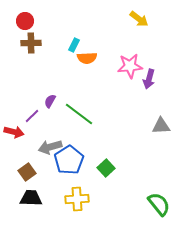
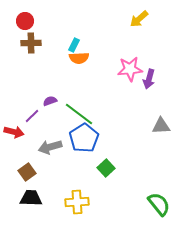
yellow arrow: rotated 102 degrees clockwise
orange semicircle: moved 8 px left
pink star: moved 3 px down
purple semicircle: rotated 40 degrees clockwise
blue pentagon: moved 15 px right, 22 px up
yellow cross: moved 3 px down
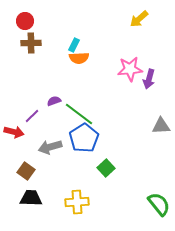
purple semicircle: moved 4 px right
brown square: moved 1 px left, 1 px up; rotated 18 degrees counterclockwise
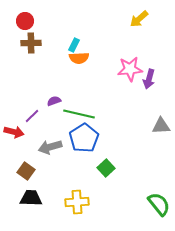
green line: rotated 24 degrees counterclockwise
